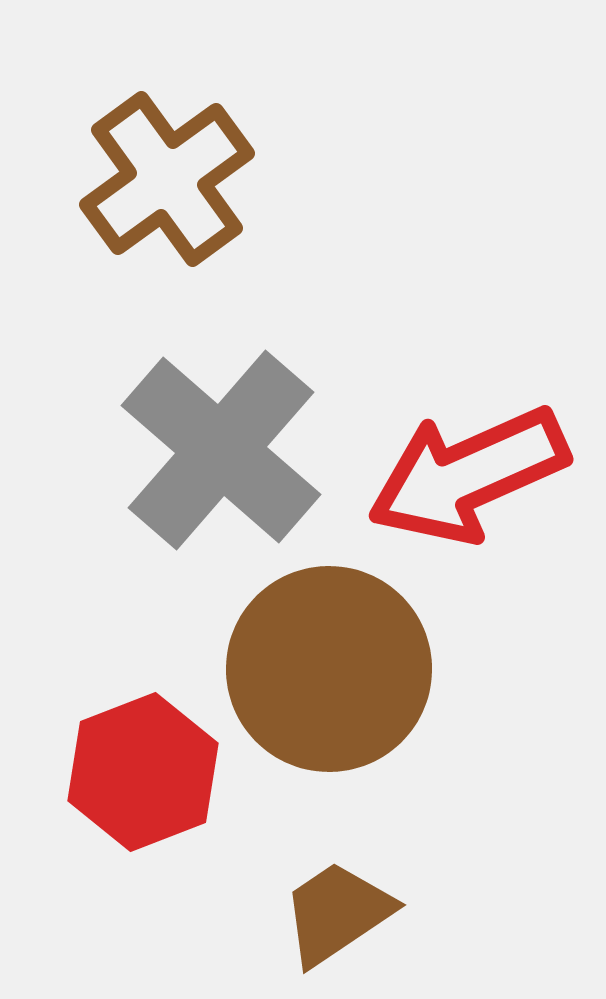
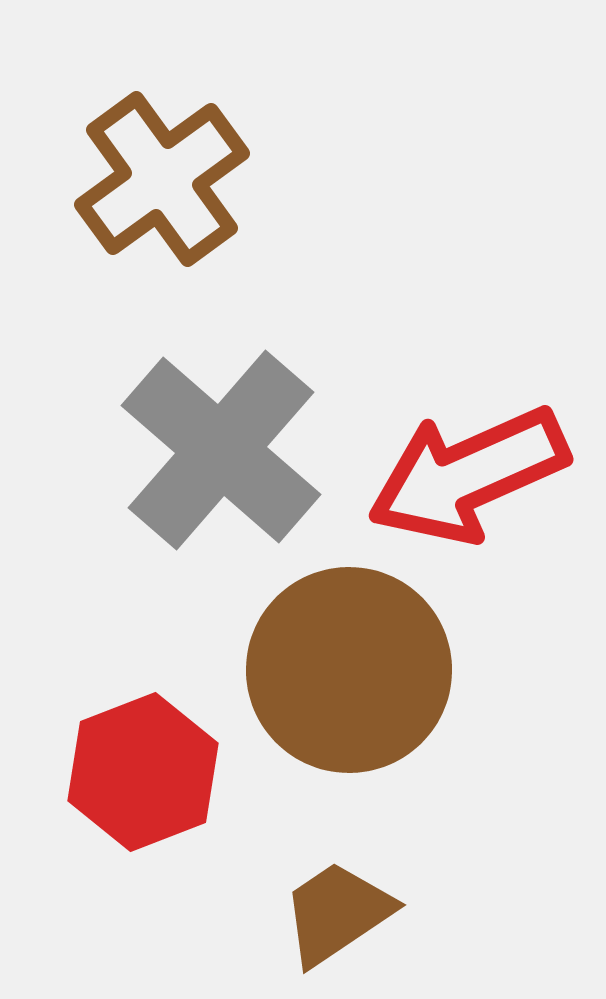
brown cross: moved 5 px left
brown circle: moved 20 px right, 1 px down
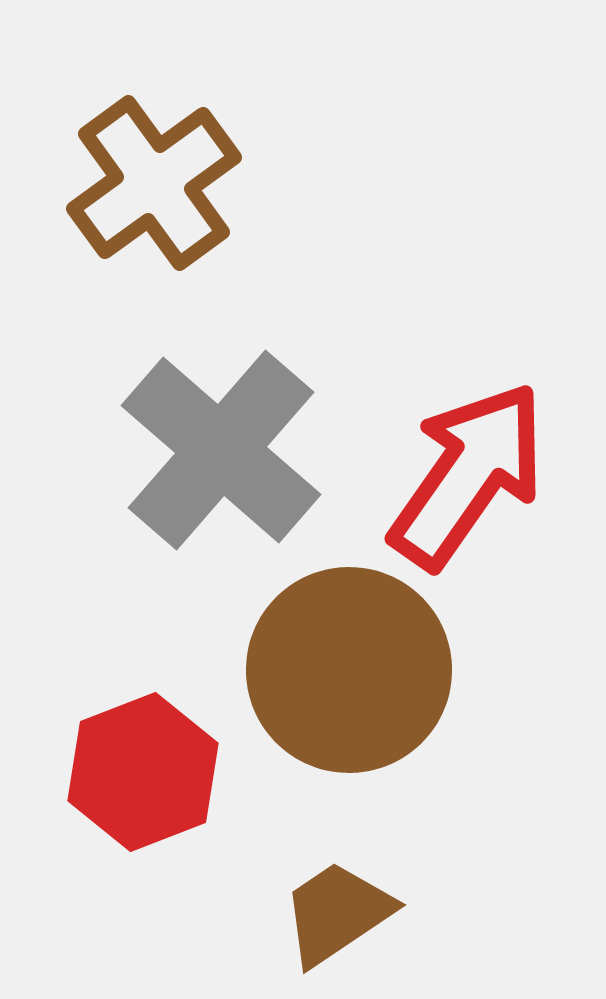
brown cross: moved 8 px left, 4 px down
red arrow: rotated 149 degrees clockwise
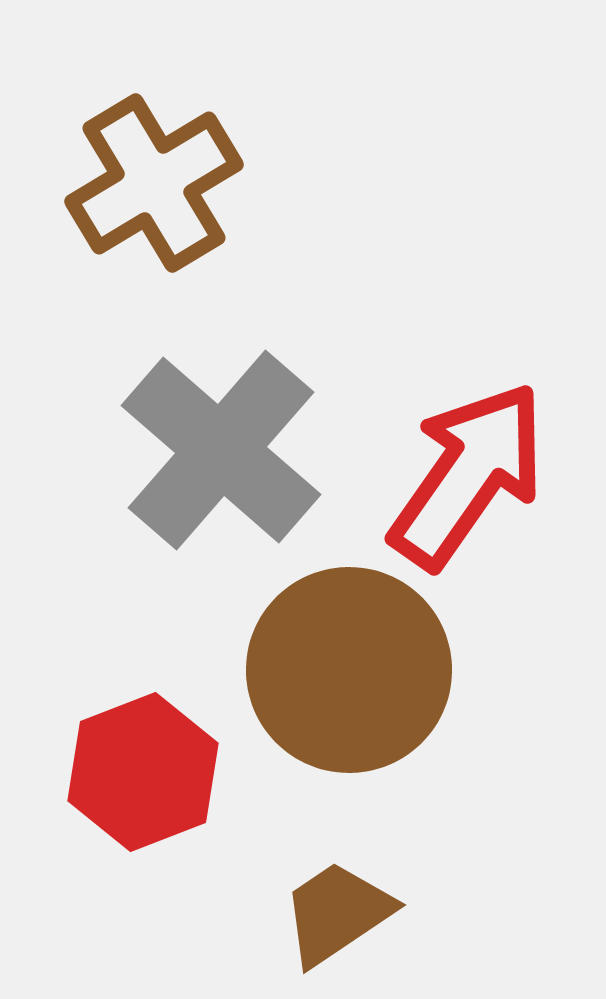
brown cross: rotated 5 degrees clockwise
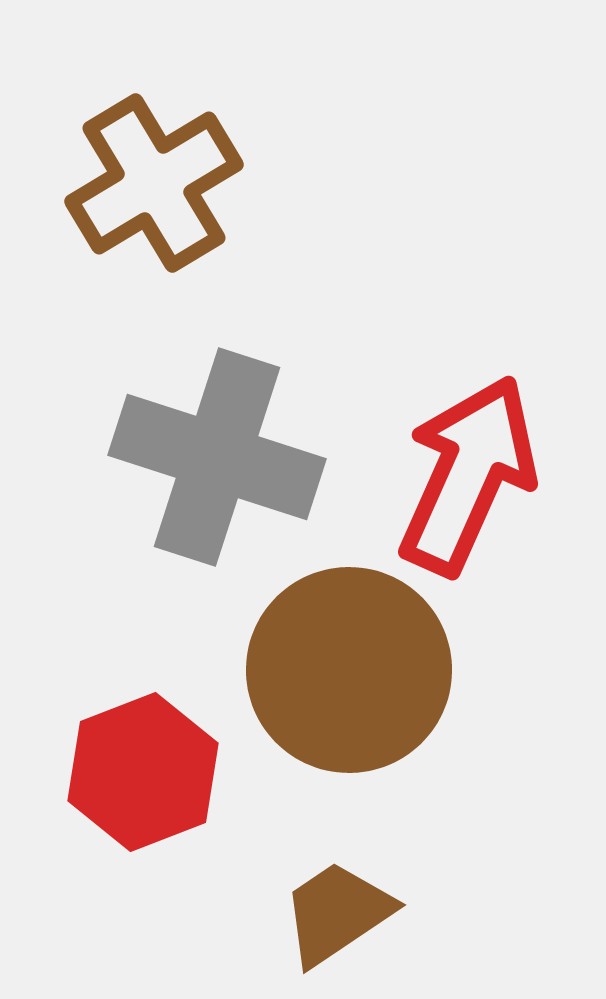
gray cross: moved 4 px left, 7 px down; rotated 23 degrees counterclockwise
red arrow: rotated 11 degrees counterclockwise
